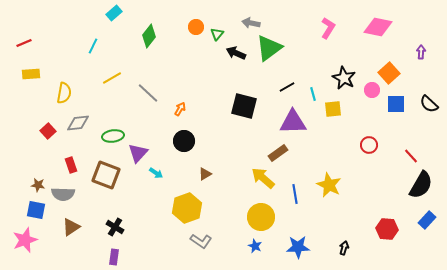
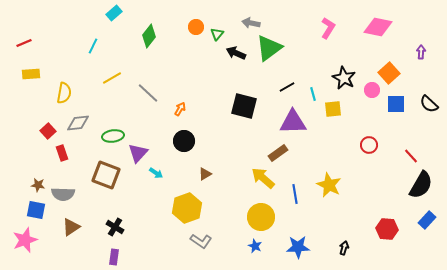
red rectangle at (71, 165): moved 9 px left, 12 px up
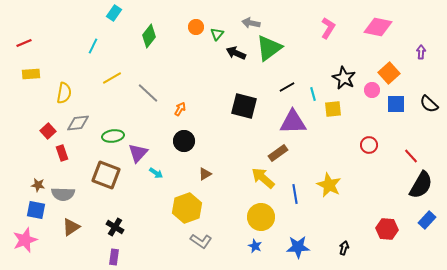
cyan rectangle at (114, 13): rotated 14 degrees counterclockwise
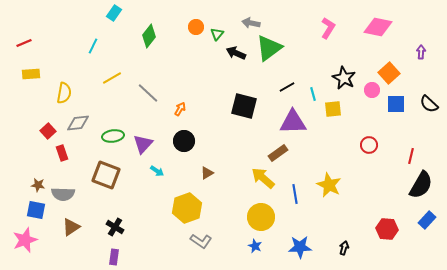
purple triangle at (138, 153): moved 5 px right, 9 px up
red line at (411, 156): rotated 56 degrees clockwise
cyan arrow at (156, 173): moved 1 px right, 2 px up
brown triangle at (205, 174): moved 2 px right, 1 px up
blue star at (298, 247): moved 2 px right
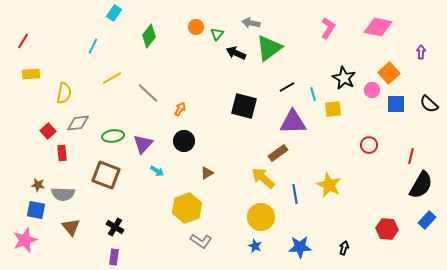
red line at (24, 43): moved 1 px left, 2 px up; rotated 35 degrees counterclockwise
red rectangle at (62, 153): rotated 14 degrees clockwise
brown triangle at (71, 227): rotated 36 degrees counterclockwise
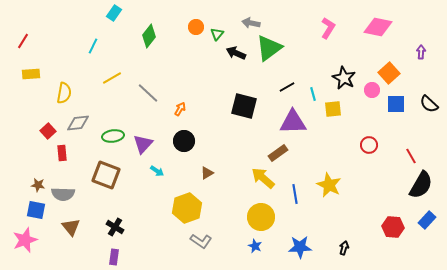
red line at (411, 156): rotated 42 degrees counterclockwise
red hexagon at (387, 229): moved 6 px right, 2 px up
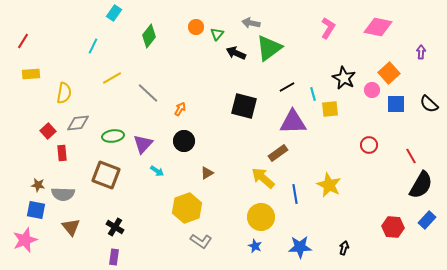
yellow square at (333, 109): moved 3 px left
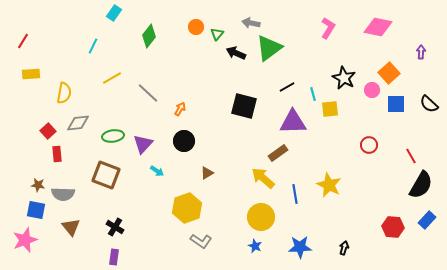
red rectangle at (62, 153): moved 5 px left, 1 px down
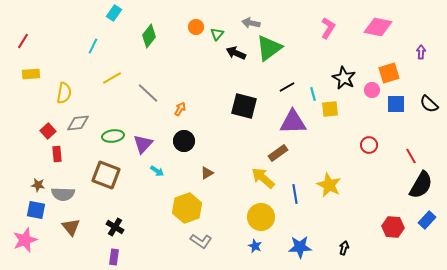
orange square at (389, 73): rotated 25 degrees clockwise
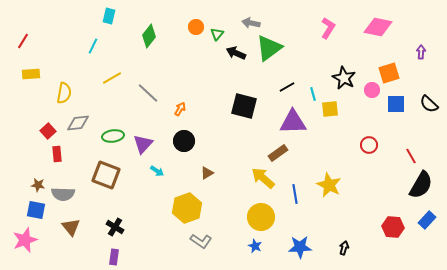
cyan rectangle at (114, 13): moved 5 px left, 3 px down; rotated 21 degrees counterclockwise
